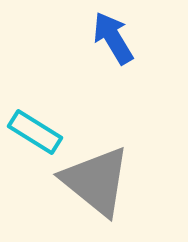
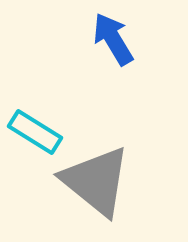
blue arrow: moved 1 px down
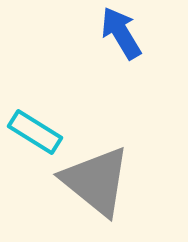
blue arrow: moved 8 px right, 6 px up
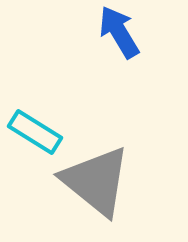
blue arrow: moved 2 px left, 1 px up
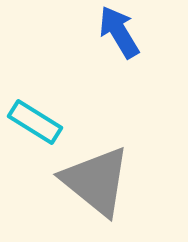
cyan rectangle: moved 10 px up
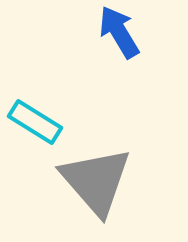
gray triangle: rotated 10 degrees clockwise
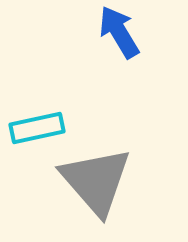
cyan rectangle: moved 2 px right, 6 px down; rotated 44 degrees counterclockwise
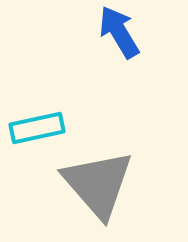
gray triangle: moved 2 px right, 3 px down
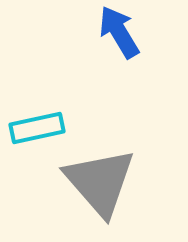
gray triangle: moved 2 px right, 2 px up
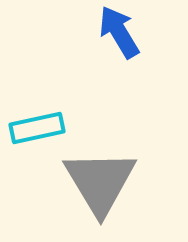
gray triangle: rotated 10 degrees clockwise
